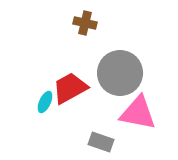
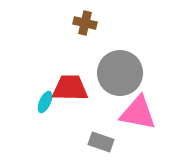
red trapezoid: rotated 30 degrees clockwise
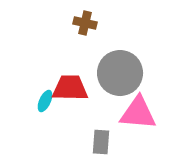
cyan ellipse: moved 1 px up
pink triangle: rotated 6 degrees counterclockwise
gray rectangle: rotated 75 degrees clockwise
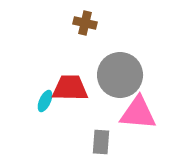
gray circle: moved 2 px down
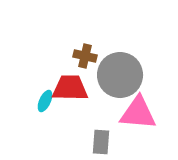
brown cross: moved 33 px down
